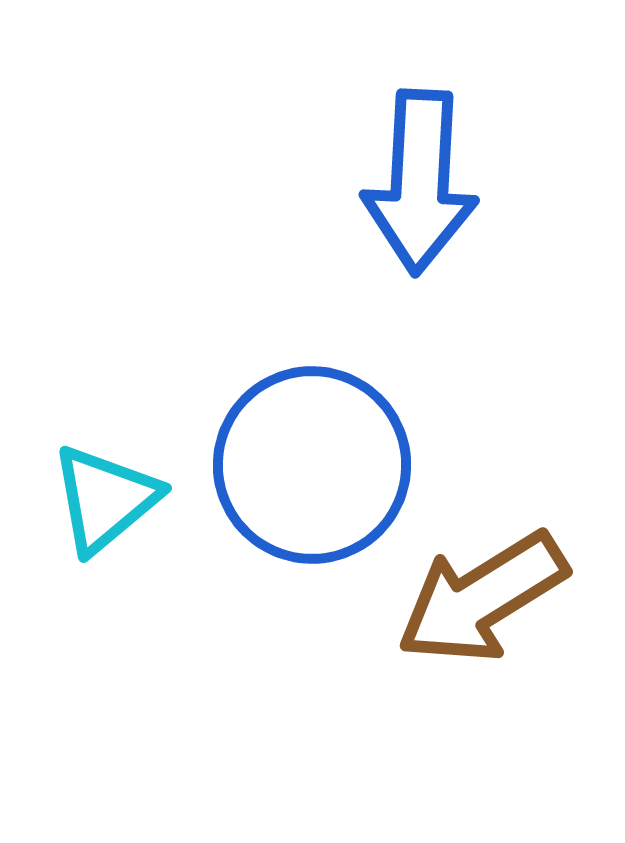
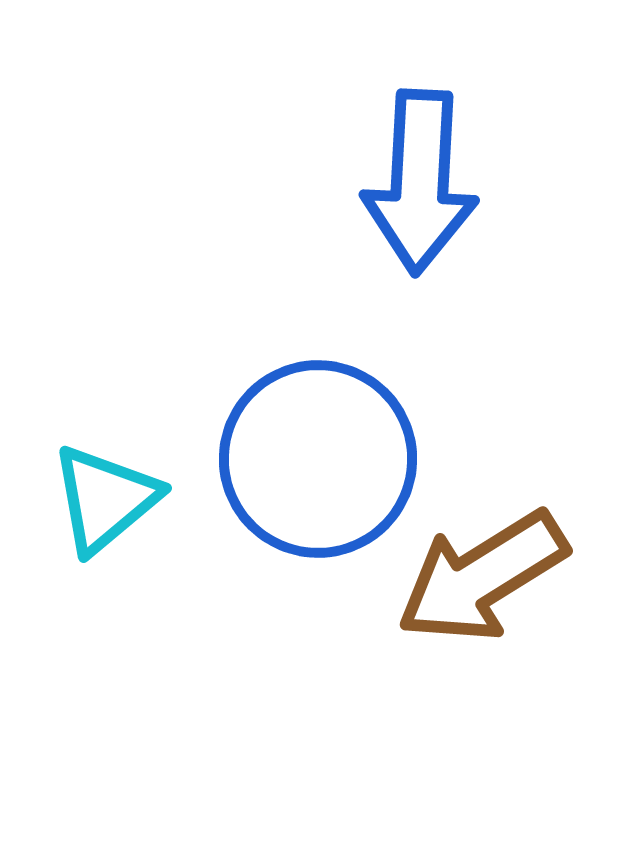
blue circle: moved 6 px right, 6 px up
brown arrow: moved 21 px up
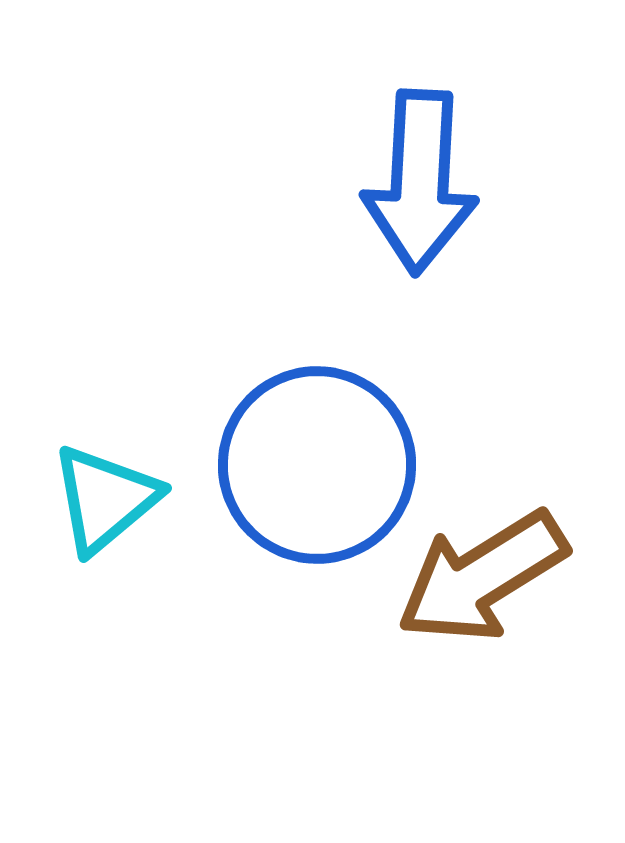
blue circle: moved 1 px left, 6 px down
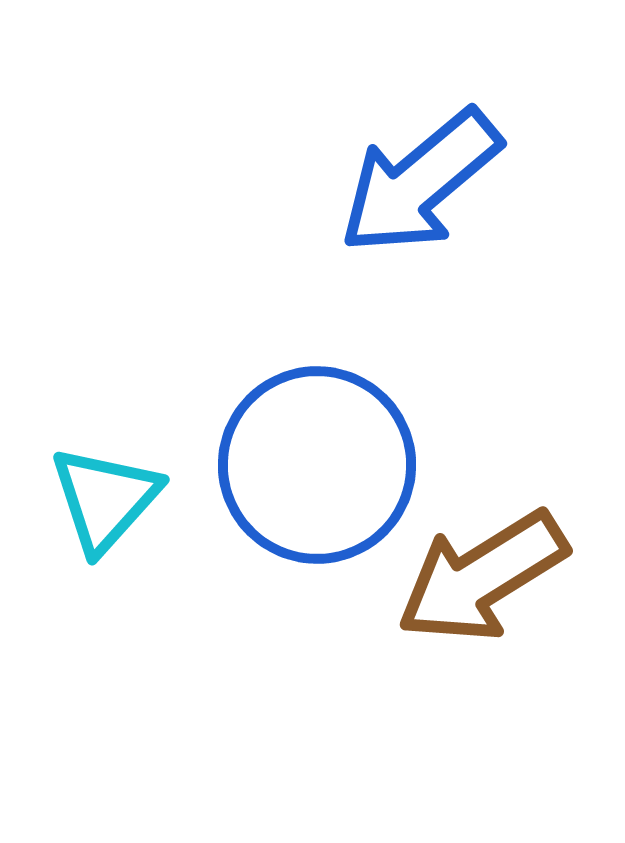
blue arrow: rotated 47 degrees clockwise
cyan triangle: rotated 8 degrees counterclockwise
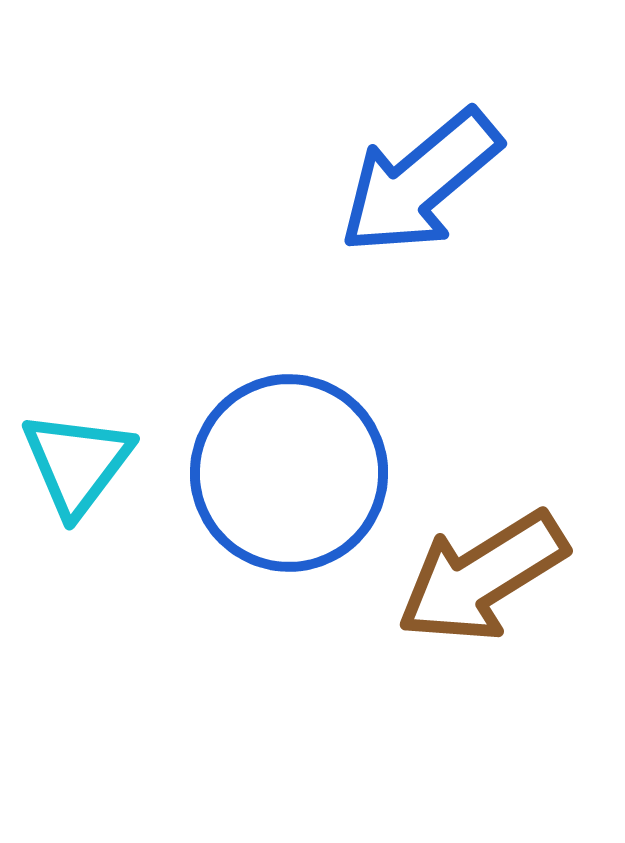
blue circle: moved 28 px left, 8 px down
cyan triangle: moved 28 px left, 36 px up; rotated 5 degrees counterclockwise
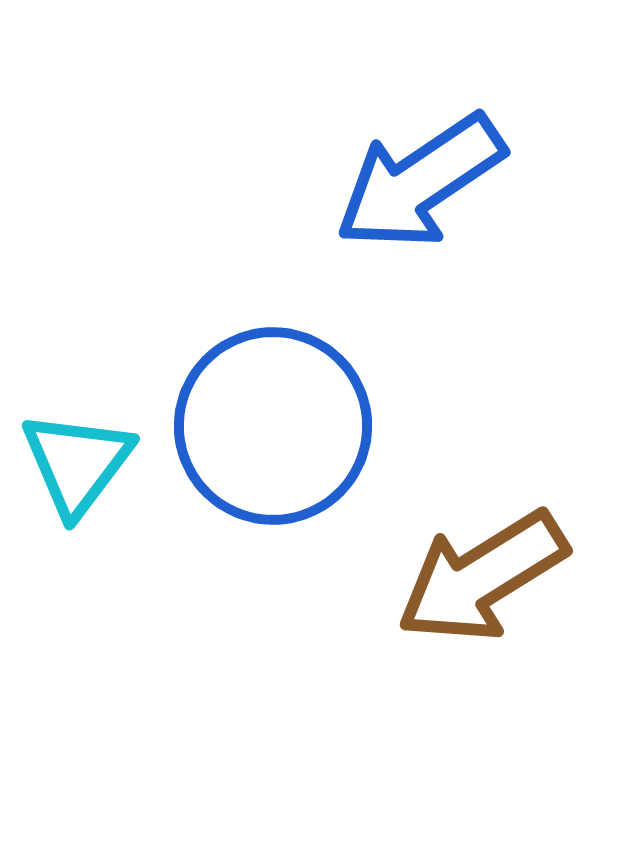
blue arrow: rotated 6 degrees clockwise
blue circle: moved 16 px left, 47 px up
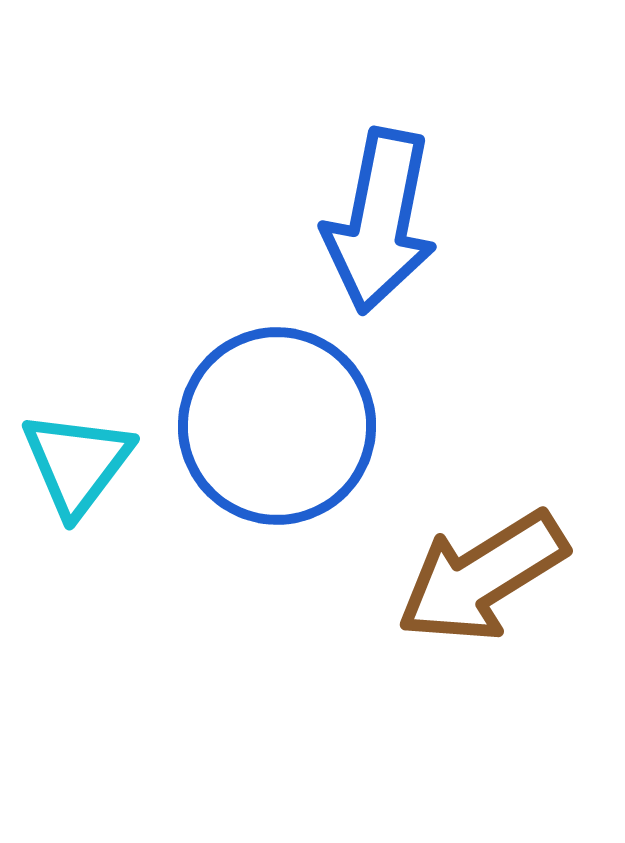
blue arrow: moved 40 px left, 39 px down; rotated 45 degrees counterclockwise
blue circle: moved 4 px right
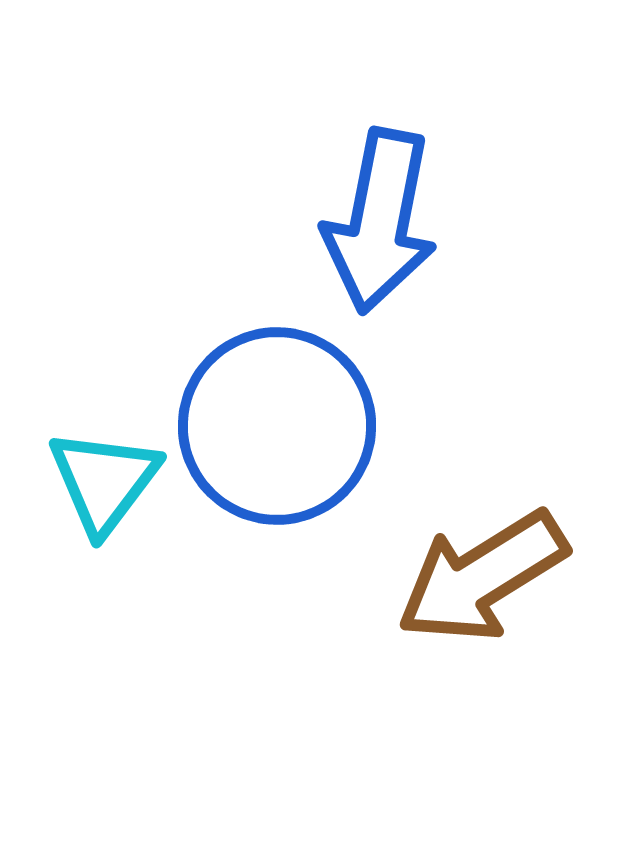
cyan triangle: moved 27 px right, 18 px down
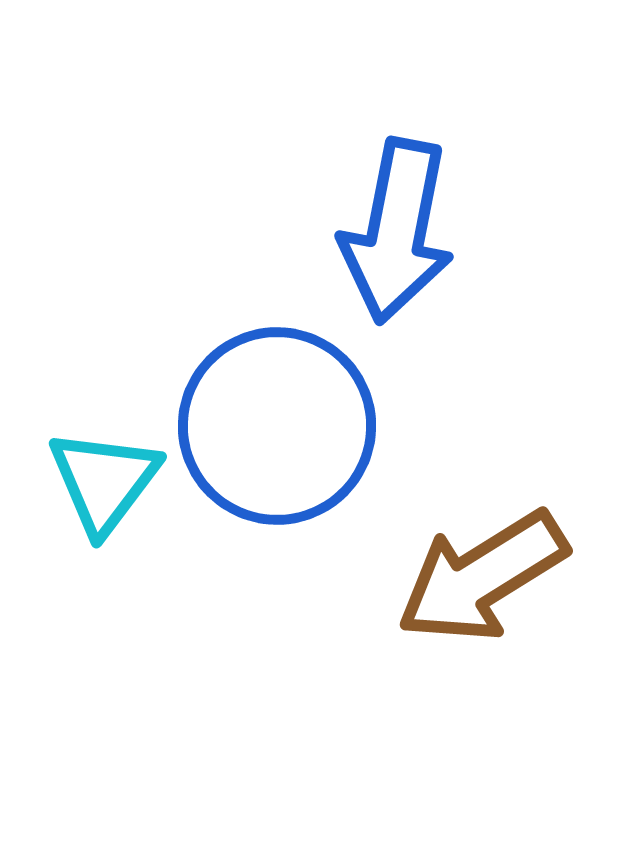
blue arrow: moved 17 px right, 10 px down
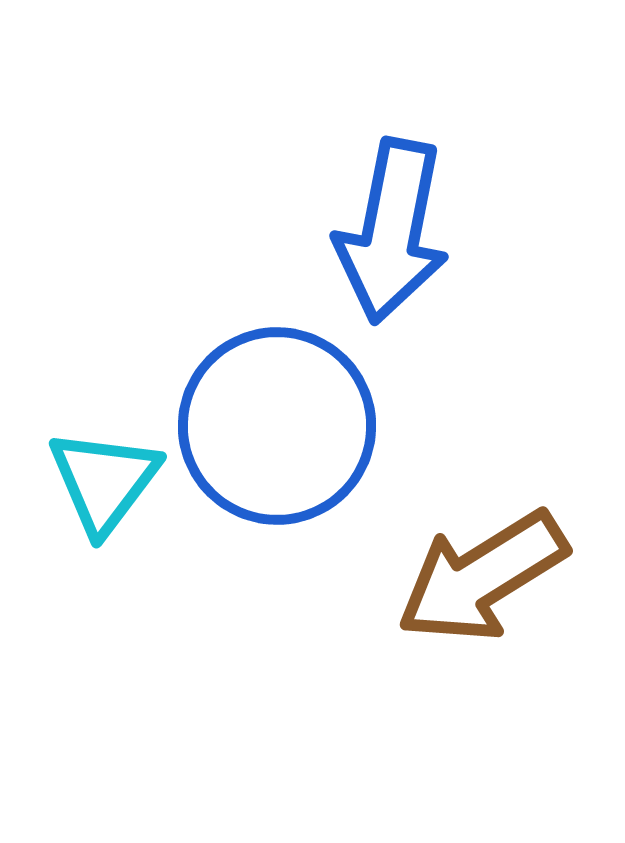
blue arrow: moved 5 px left
